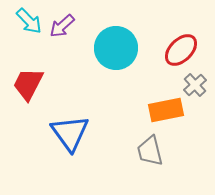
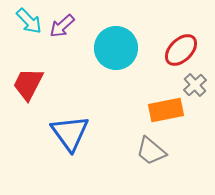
gray trapezoid: moved 1 px right; rotated 36 degrees counterclockwise
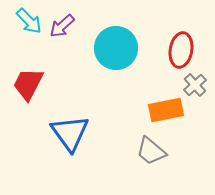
red ellipse: rotated 36 degrees counterclockwise
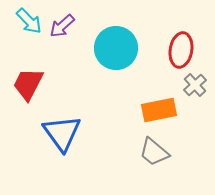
orange rectangle: moved 7 px left
blue triangle: moved 8 px left
gray trapezoid: moved 3 px right, 1 px down
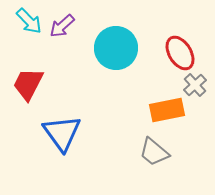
red ellipse: moved 1 px left, 3 px down; rotated 40 degrees counterclockwise
orange rectangle: moved 8 px right
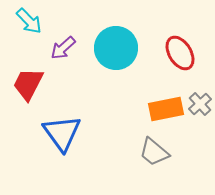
purple arrow: moved 1 px right, 22 px down
gray cross: moved 5 px right, 19 px down
orange rectangle: moved 1 px left, 1 px up
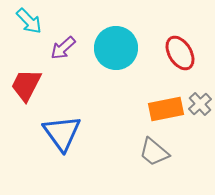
red trapezoid: moved 2 px left, 1 px down
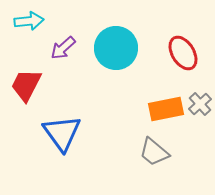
cyan arrow: rotated 52 degrees counterclockwise
red ellipse: moved 3 px right
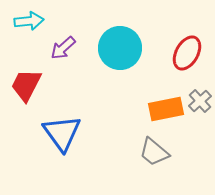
cyan circle: moved 4 px right
red ellipse: moved 4 px right; rotated 60 degrees clockwise
gray cross: moved 3 px up
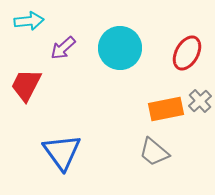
blue triangle: moved 19 px down
